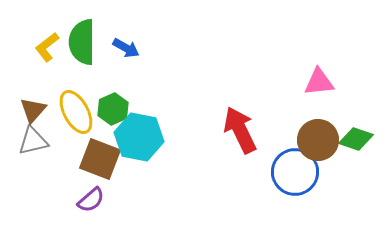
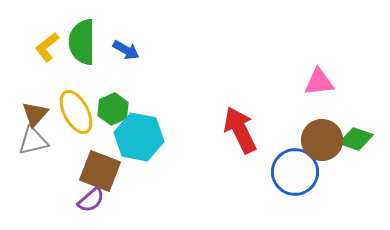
blue arrow: moved 2 px down
brown triangle: moved 2 px right, 4 px down
brown circle: moved 4 px right
brown square: moved 12 px down
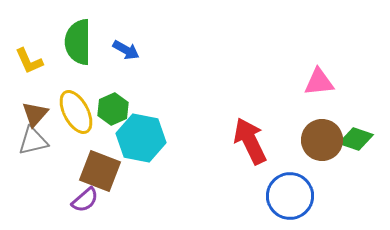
green semicircle: moved 4 px left
yellow L-shape: moved 18 px left, 14 px down; rotated 76 degrees counterclockwise
red arrow: moved 10 px right, 11 px down
cyan hexagon: moved 2 px right, 1 px down
blue circle: moved 5 px left, 24 px down
purple semicircle: moved 6 px left
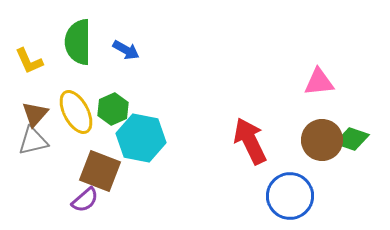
green diamond: moved 4 px left
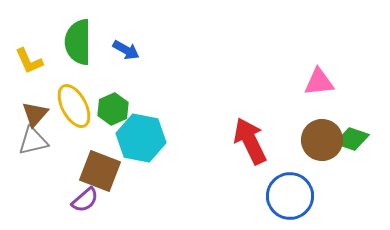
yellow ellipse: moved 2 px left, 6 px up
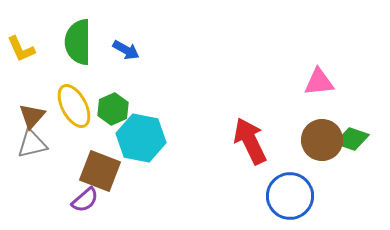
yellow L-shape: moved 8 px left, 12 px up
brown triangle: moved 3 px left, 2 px down
gray triangle: moved 1 px left, 3 px down
